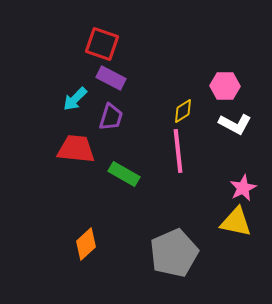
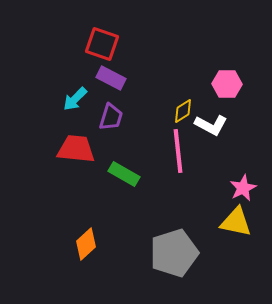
pink hexagon: moved 2 px right, 2 px up
white L-shape: moved 24 px left, 1 px down
gray pentagon: rotated 6 degrees clockwise
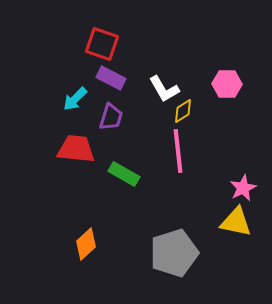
white L-shape: moved 47 px left, 36 px up; rotated 32 degrees clockwise
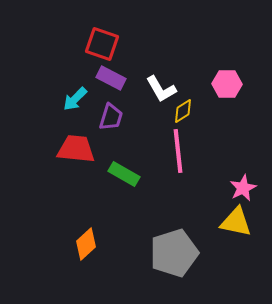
white L-shape: moved 3 px left
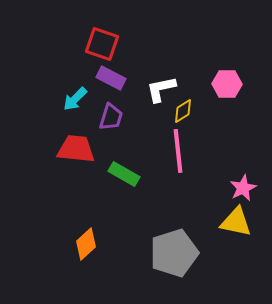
white L-shape: rotated 108 degrees clockwise
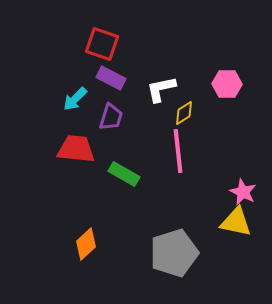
yellow diamond: moved 1 px right, 2 px down
pink star: moved 4 px down; rotated 20 degrees counterclockwise
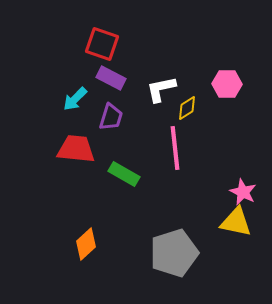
yellow diamond: moved 3 px right, 5 px up
pink line: moved 3 px left, 3 px up
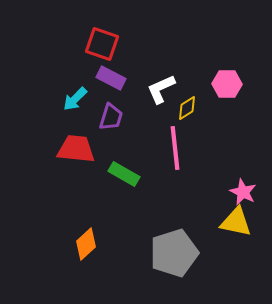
white L-shape: rotated 12 degrees counterclockwise
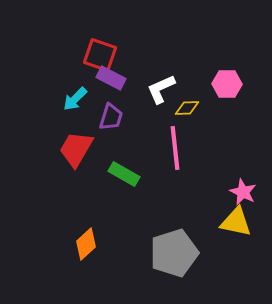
red square: moved 2 px left, 11 px down
yellow diamond: rotated 30 degrees clockwise
red trapezoid: rotated 66 degrees counterclockwise
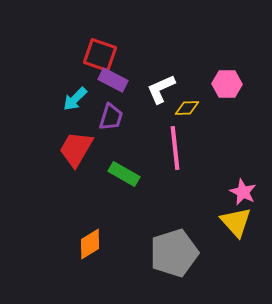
purple rectangle: moved 2 px right, 2 px down
yellow triangle: rotated 36 degrees clockwise
orange diamond: moved 4 px right; rotated 12 degrees clockwise
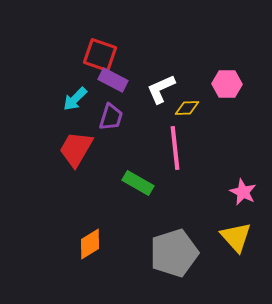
green rectangle: moved 14 px right, 9 px down
yellow triangle: moved 15 px down
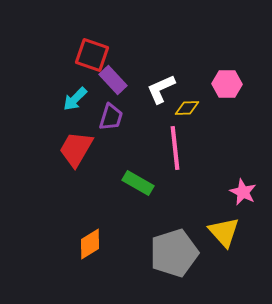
red square: moved 8 px left
purple rectangle: rotated 20 degrees clockwise
yellow triangle: moved 12 px left, 5 px up
